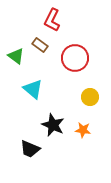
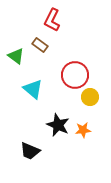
red circle: moved 17 px down
black star: moved 5 px right
orange star: rotated 14 degrees counterclockwise
black trapezoid: moved 2 px down
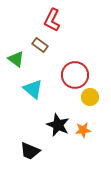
green triangle: moved 3 px down
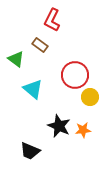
black star: moved 1 px right, 1 px down
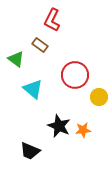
yellow circle: moved 9 px right
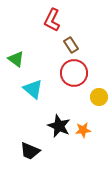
brown rectangle: moved 31 px right; rotated 21 degrees clockwise
red circle: moved 1 px left, 2 px up
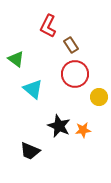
red L-shape: moved 4 px left, 6 px down
red circle: moved 1 px right, 1 px down
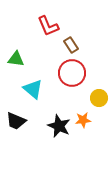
red L-shape: rotated 50 degrees counterclockwise
green triangle: rotated 30 degrees counterclockwise
red circle: moved 3 px left, 1 px up
yellow circle: moved 1 px down
orange star: moved 10 px up
black trapezoid: moved 14 px left, 30 px up
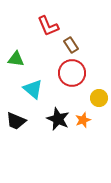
orange star: rotated 14 degrees counterclockwise
black star: moved 1 px left, 7 px up
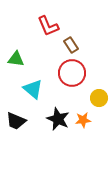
orange star: rotated 14 degrees clockwise
